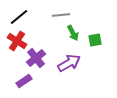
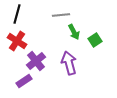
black line: moved 2 px left, 3 px up; rotated 36 degrees counterclockwise
green arrow: moved 1 px right, 1 px up
green square: rotated 24 degrees counterclockwise
purple cross: moved 3 px down
purple arrow: rotated 75 degrees counterclockwise
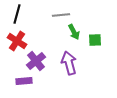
green square: rotated 32 degrees clockwise
purple rectangle: rotated 28 degrees clockwise
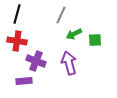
gray line: rotated 60 degrees counterclockwise
green arrow: moved 2 px down; rotated 91 degrees clockwise
red cross: rotated 24 degrees counterclockwise
purple cross: rotated 30 degrees counterclockwise
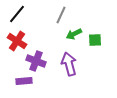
black line: rotated 24 degrees clockwise
red cross: rotated 24 degrees clockwise
purple arrow: moved 1 px down
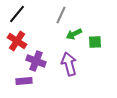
green square: moved 2 px down
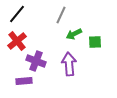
red cross: rotated 18 degrees clockwise
purple arrow: rotated 10 degrees clockwise
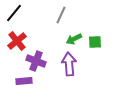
black line: moved 3 px left, 1 px up
green arrow: moved 5 px down
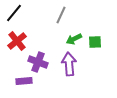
purple cross: moved 2 px right, 1 px down
